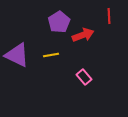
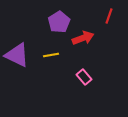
red line: rotated 21 degrees clockwise
red arrow: moved 3 px down
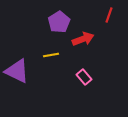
red line: moved 1 px up
red arrow: moved 1 px down
purple triangle: moved 16 px down
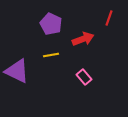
red line: moved 3 px down
purple pentagon: moved 8 px left, 2 px down; rotated 15 degrees counterclockwise
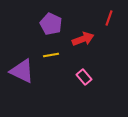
purple triangle: moved 5 px right
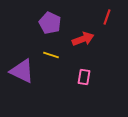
red line: moved 2 px left, 1 px up
purple pentagon: moved 1 px left, 1 px up
yellow line: rotated 28 degrees clockwise
pink rectangle: rotated 49 degrees clockwise
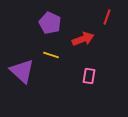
purple triangle: rotated 16 degrees clockwise
pink rectangle: moved 5 px right, 1 px up
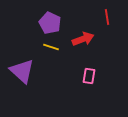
red line: rotated 28 degrees counterclockwise
yellow line: moved 8 px up
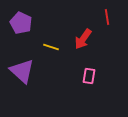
purple pentagon: moved 29 px left
red arrow: rotated 145 degrees clockwise
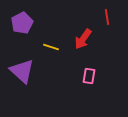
purple pentagon: moved 1 px right; rotated 20 degrees clockwise
